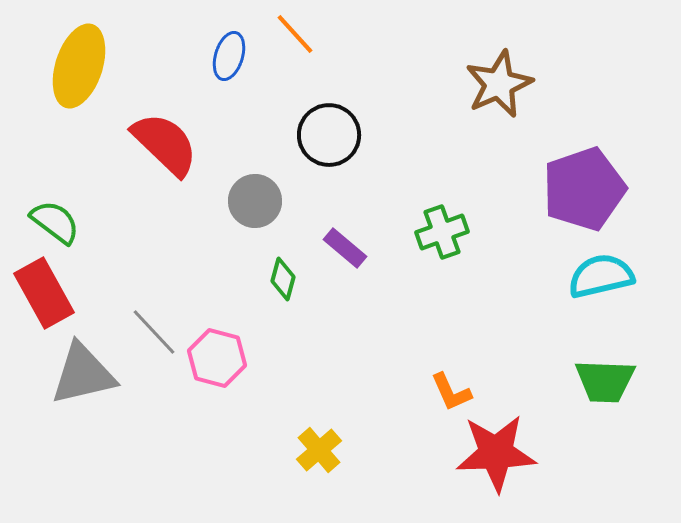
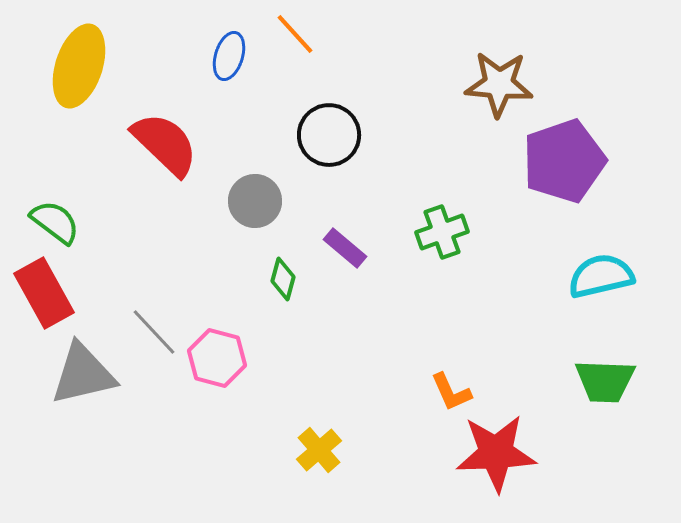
brown star: rotated 28 degrees clockwise
purple pentagon: moved 20 px left, 28 px up
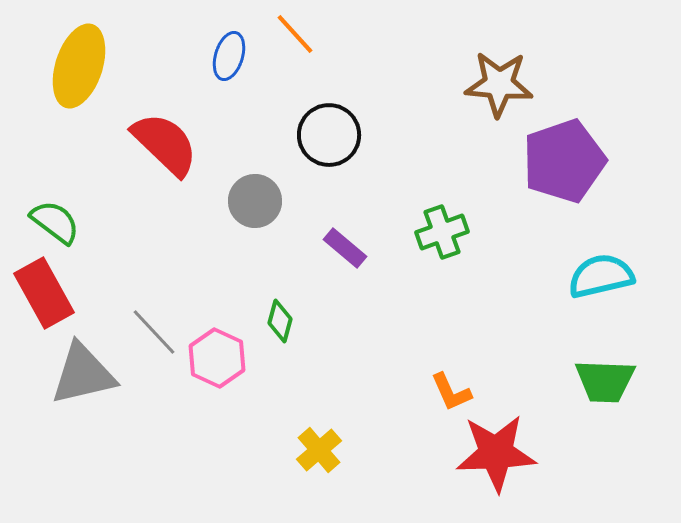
green diamond: moved 3 px left, 42 px down
pink hexagon: rotated 10 degrees clockwise
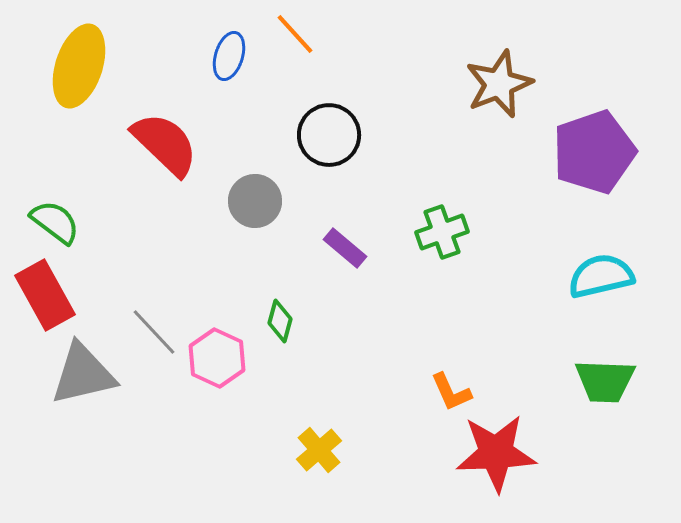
brown star: rotated 26 degrees counterclockwise
purple pentagon: moved 30 px right, 9 px up
red rectangle: moved 1 px right, 2 px down
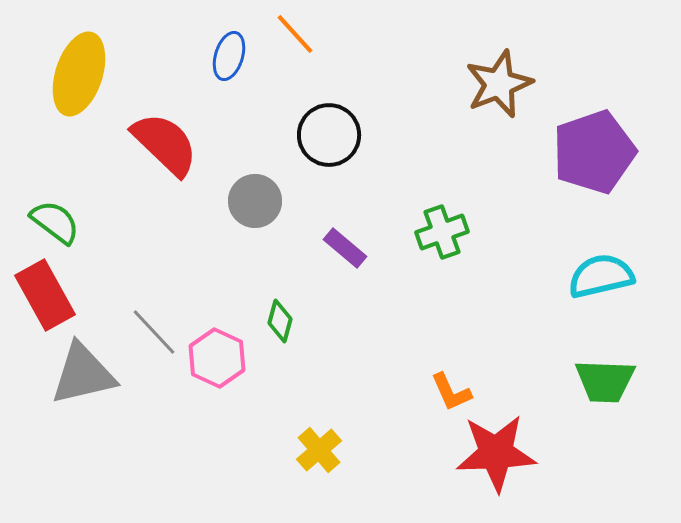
yellow ellipse: moved 8 px down
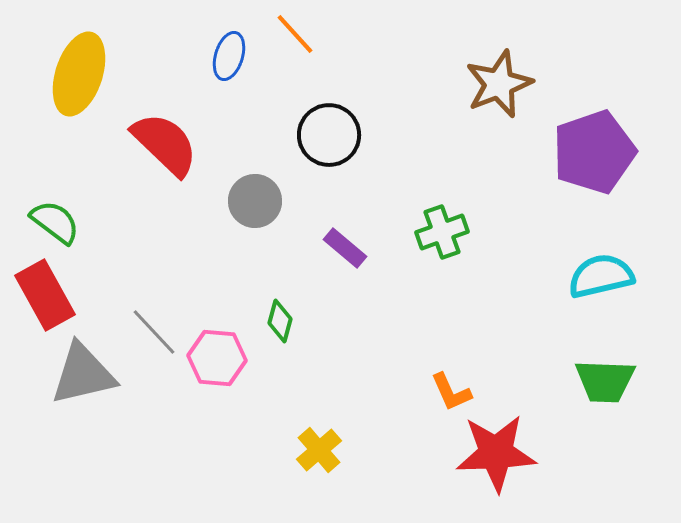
pink hexagon: rotated 20 degrees counterclockwise
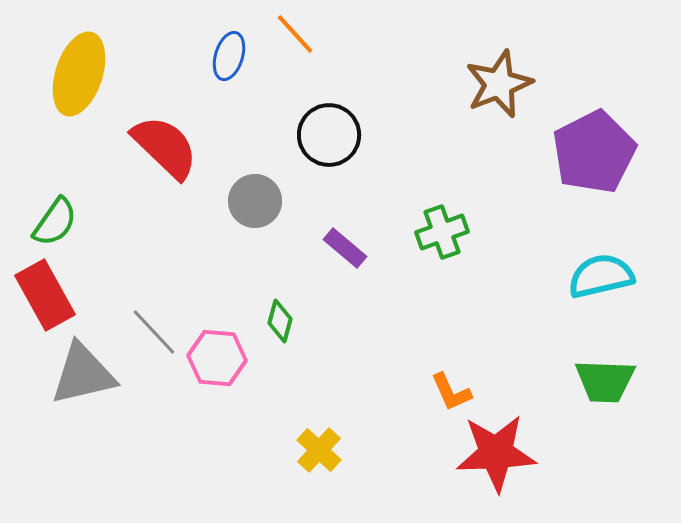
red semicircle: moved 3 px down
purple pentagon: rotated 8 degrees counterclockwise
green semicircle: rotated 88 degrees clockwise
yellow cross: rotated 6 degrees counterclockwise
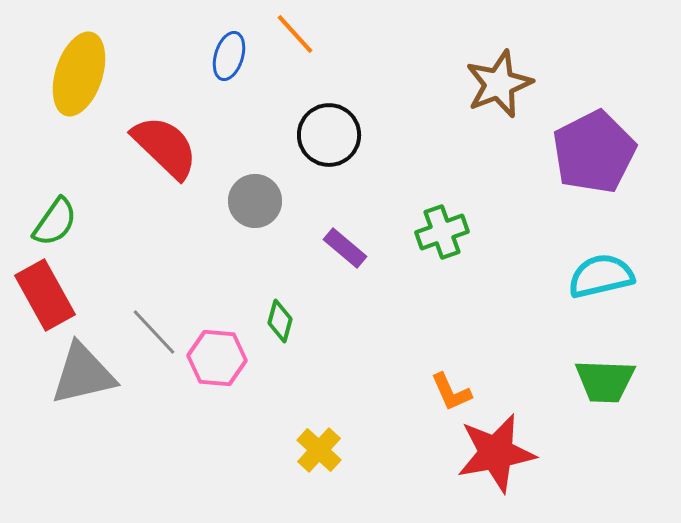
red star: rotated 8 degrees counterclockwise
